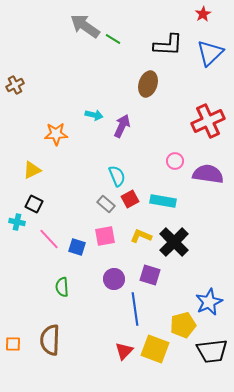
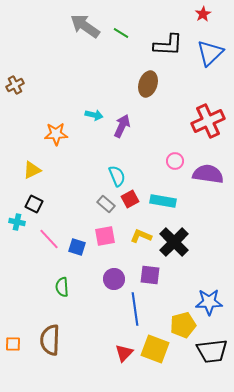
green line: moved 8 px right, 6 px up
purple square: rotated 10 degrees counterclockwise
blue star: rotated 24 degrees clockwise
red triangle: moved 2 px down
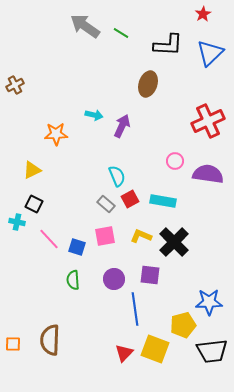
green semicircle: moved 11 px right, 7 px up
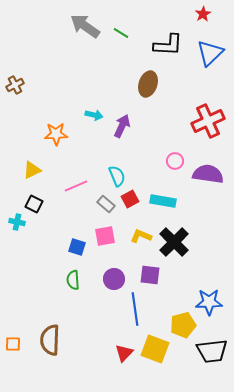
pink line: moved 27 px right, 53 px up; rotated 70 degrees counterclockwise
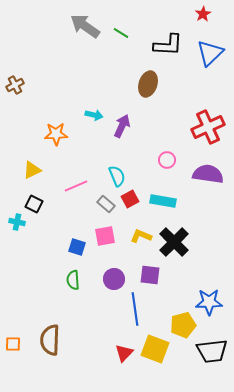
red cross: moved 6 px down
pink circle: moved 8 px left, 1 px up
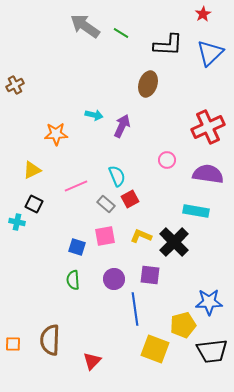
cyan rectangle: moved 33 px right, 10 px down
red triangle: moved 32 px left, 8 px down
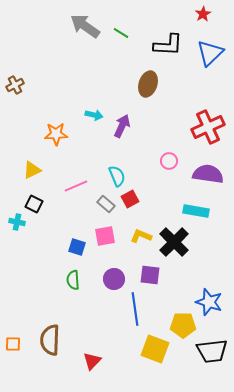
pink circle: moved 2 px right, 1 px down
blue star: rotated 20 degrees clockwise
yellow pentagon: rotated 15 degrees clockwise
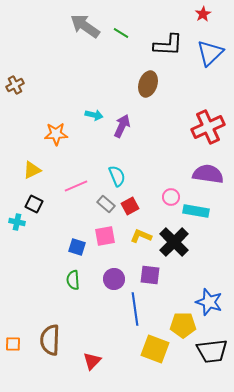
pink circle: moved 2 px right, 36 px down
red square: moved 7 px down
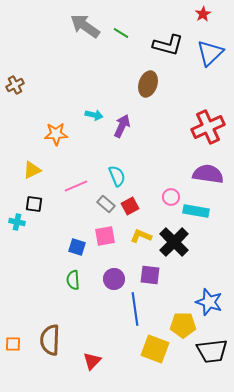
black L-shape: rotated 12 degrees clockwise
black square: rotated 18 degrees counterclockwise
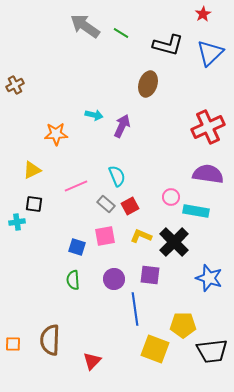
cyan cross: rotated 21 degrees counterclockwise
blue star: moved 24 px up
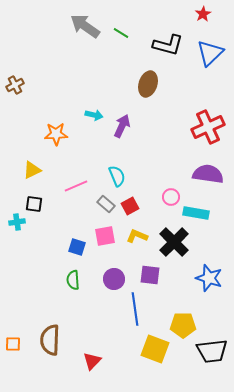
cyan rectangle: moved 2 px down
yellow L-shape: moved 4 px left
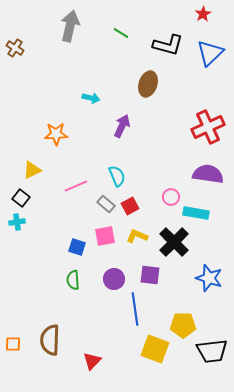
gray arrow: moved 15 px left; rotated 68 degrees clockwise
brown cross: moved 37 px up; rotated 30 degrees counterclockwise
cyan arrow: moved 3 px left, 17 px up
black square: moved 13 px left, 6 px up; rotated 30 degrees clockwise
